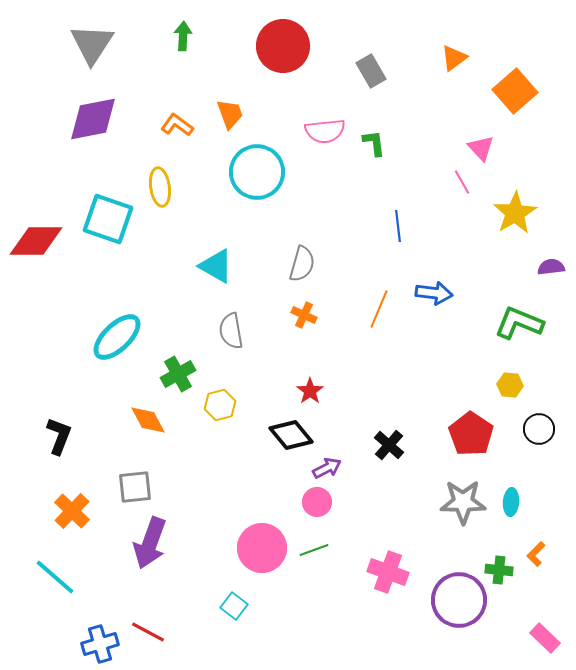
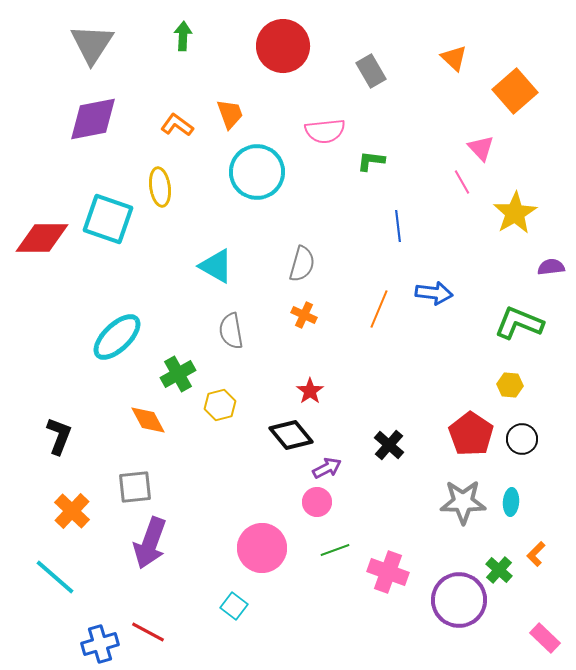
orange triangle at (454, 58): rotated 40 degrees counterclockwise
green L-shape at (374, 143): moved 3 px left, 18 px down; rotated 76 degrees counterclockwise
red diamond at (36, 241): moved 6 px right, 3 px up
black circle at (539, 429): moved 17 px left, 10 px down
green line at (314, 550): moved 21 px right
green cross at (499, 570): rotated 36 degrees clockwise
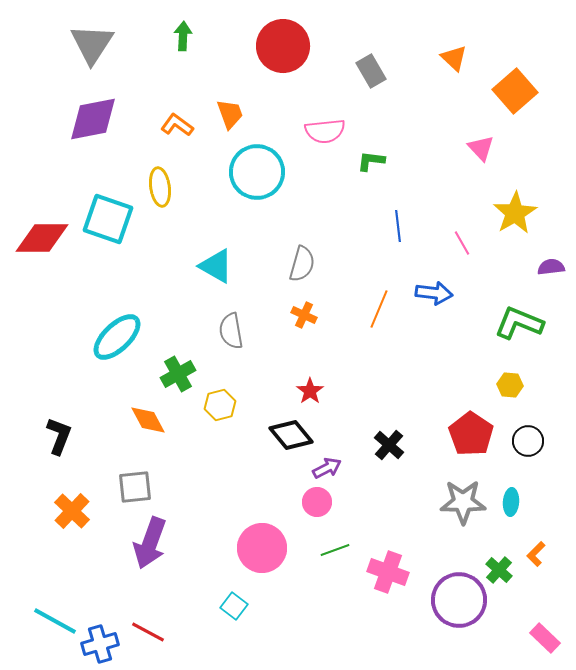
pink line at (462, 182): moved 61 px down
black circle at (522, 439): moved 6 px right, 2 px down
cyan line at (55, 577): moved 44 px down; rotated 12 degrees counterclockwise
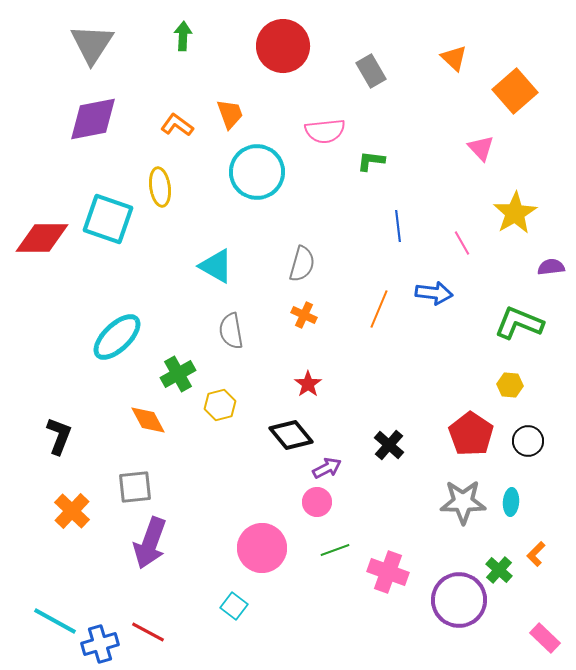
red star at (310, 391): moved 2 px left, 7 px up
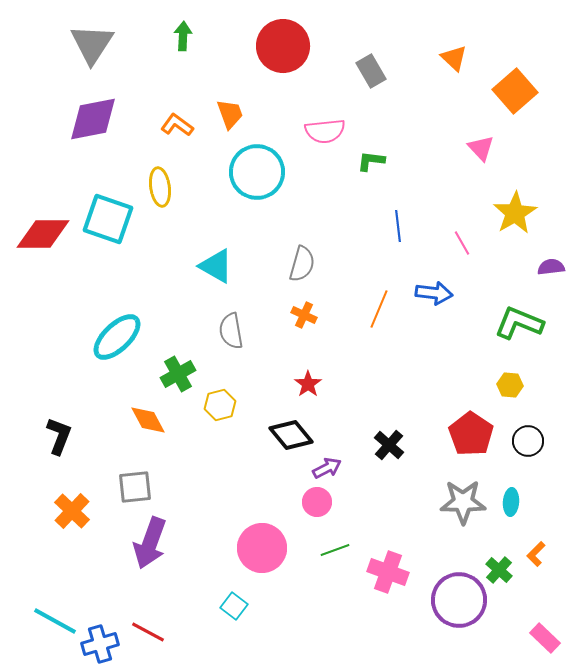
red diamond at (42, 238): moved 1 px right, 4 px up
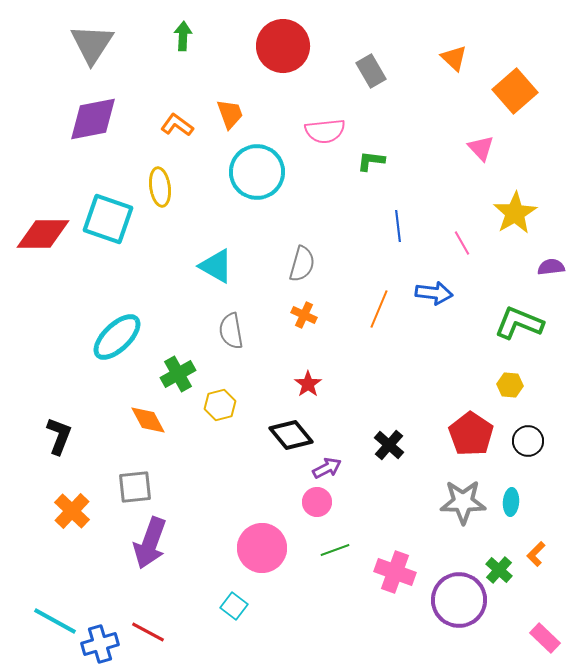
pink cross at (388, 572): moved 7 px right
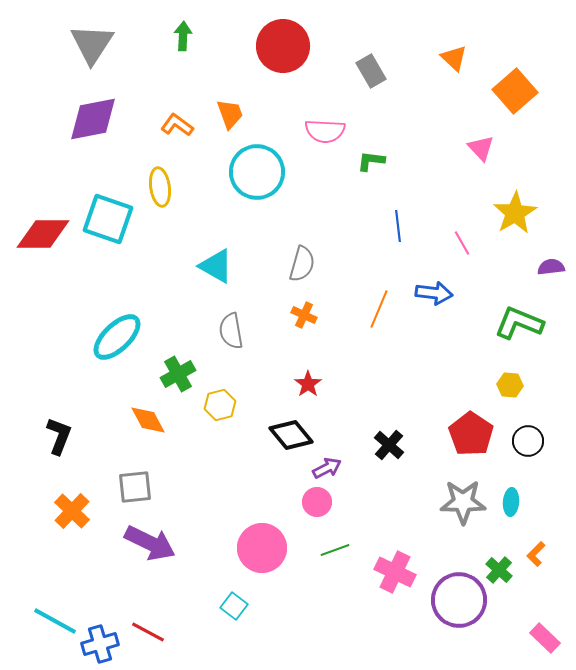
pink semicircle at (325, 131): rotated 9 degrees clockwise
purple arrow at (150, 543): rotated 84 degrees counterclockwise
pink cross at (395, 572): rotated 6 degrees clockwise
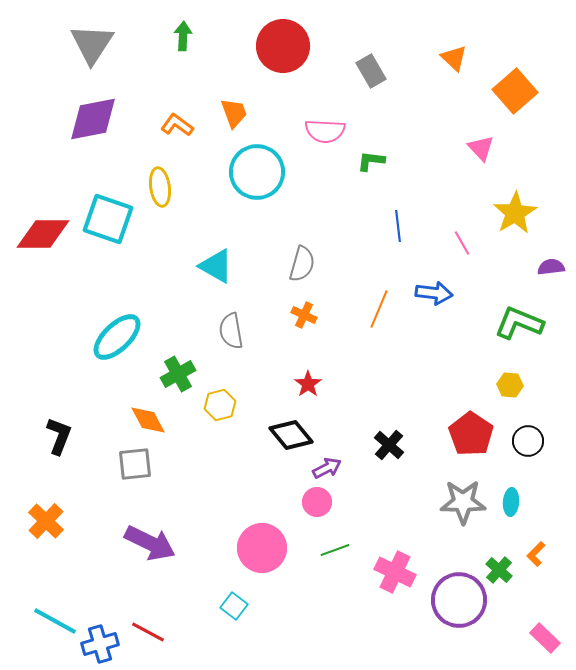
orange trapezoid at (230, 114): moved 4 px right, 1 px up
gray square at (135, 487): moved 23 px up
orange cross at (72, 511): moved 26 px left, 10 px down
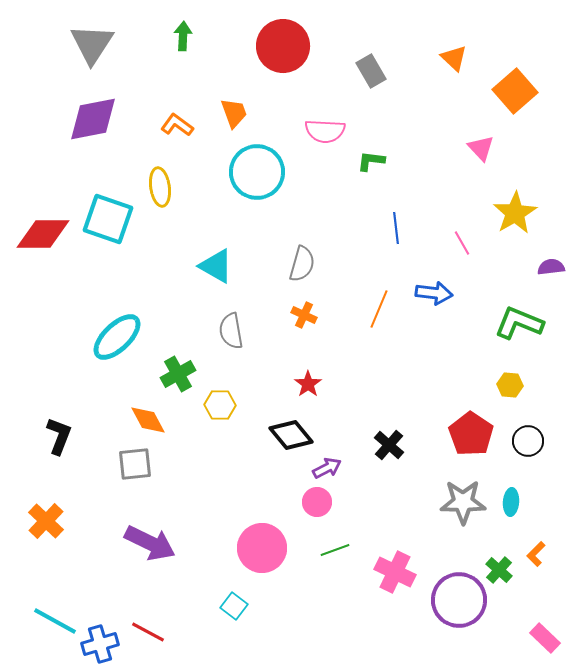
blue line at (398, 226): moved 2 px left, 2 px down
yellow hexagon at (220, 405): rotated 16 degrees clockwise
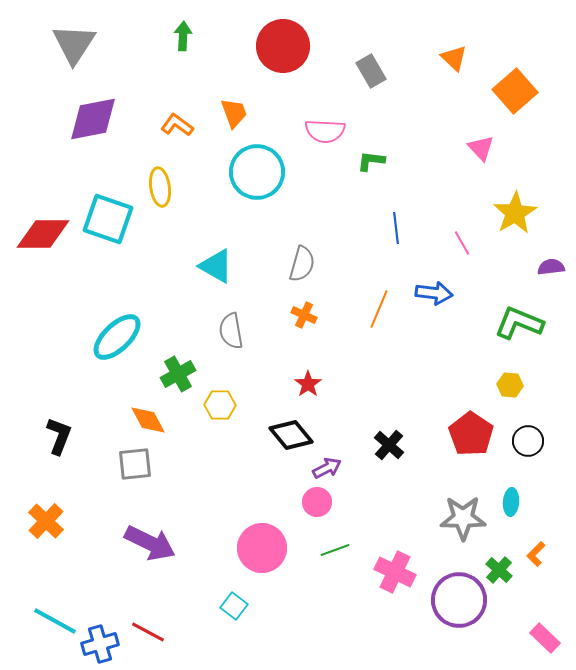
gray triangle at (92, 44): moved 18 px left
gray star at (463, 502): moved 16 px down
